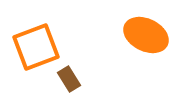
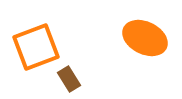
orange ellipse: moved 1 px left, 3 px down
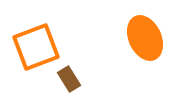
orange ellipse: rotated 39 degrees clockwise
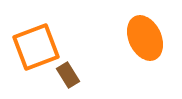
brown rectangle: moved 1 px left, 4 px up
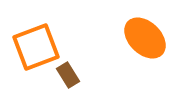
orange ellipse: rotated 21 degrees counterclockwise
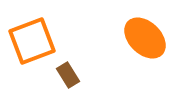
orange square: moved 4 px left, 6 px up
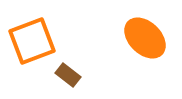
brown rectangle: rotated 20 degrees counterclockwise
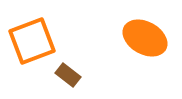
orange ellipse: rotated 15 degrees counterclockwise
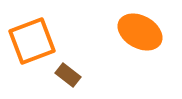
orange ellipse: moved 5 px left, 6 px up
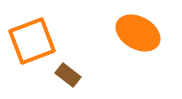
orange ellipse: moved 2 px left, 1 px down
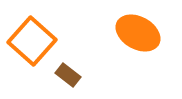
orange square: rotated 27 degrees counterclockwise
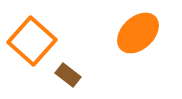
orange ellipse: rotated 72 degrees counterclockwise
